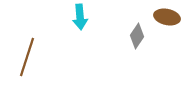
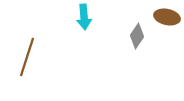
cyan arrow: moved 4 px right
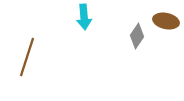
brown ellipse: moved 1 px left, 4 px down
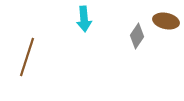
cyan arrow: moved 2 px down
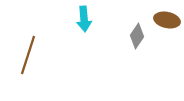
brown ellipse: moved 1 px right, 1 px up
brown line: moved 1 px right, 2 px up
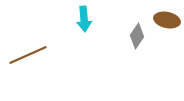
brown line: rotated 48 degrees clockwise
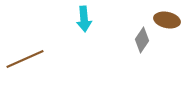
gray diamond: moved 5 px right, 4 px down
brown line: moved 3 px left, 4 px down
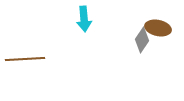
brown ellipse: moved 9 px left, 8 px down
brown line: rotated 21 degrees clockwise
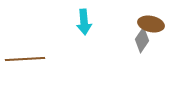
cyan arrow: moved 3 px down
brown ellipse: moved 7 px left, 4 px up
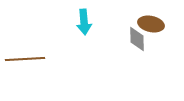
gray diamond: moved 5 px left, 1 px up; rotated 35 degrees counterclockwise
